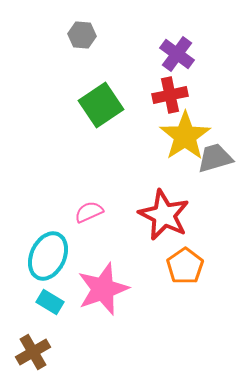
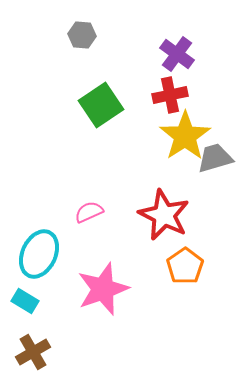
cyan ellipse: moved 9 px left, 2 px up
cyan rectangle: moved 25 px left, 1 px up
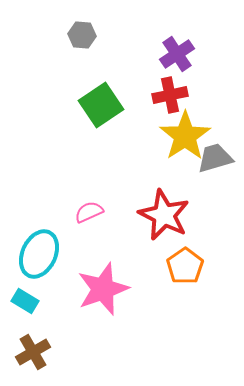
purple cross: rotated 20 degrees clockwise
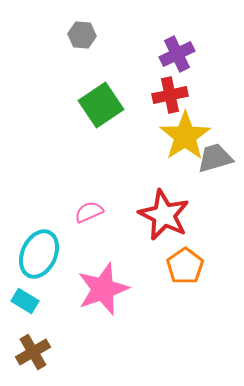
purple cross: rotated 8 degrees clockwise
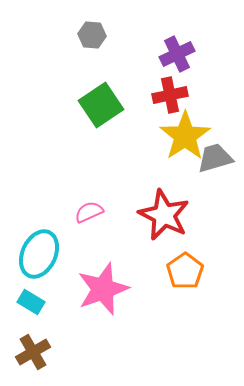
gray hexagon: moved 10 px right
orange pentagon: moved 5 px down
cyan rectangle: moved 6 px right, 1 px down
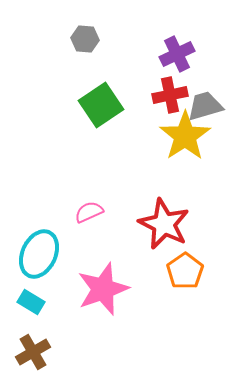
gray hexagon: moved 7 px left, 4 px down
gray trapezoid: moved 10 px left, 52 px up
red star: moved 9 px down
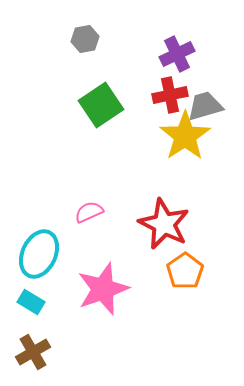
gray hexagon: rotated 16 degrees counterclockwise
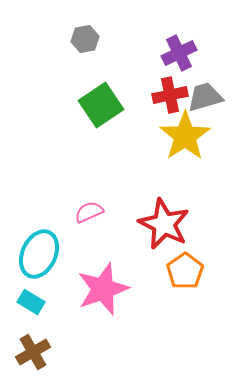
purple cross: moved 2 px right, 1 px up
gray trapezoid: moved 9 px up
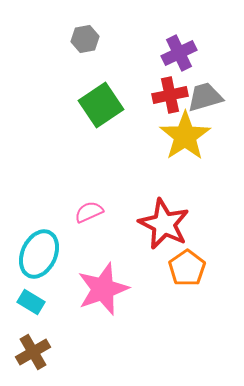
orange pentagon: moved 2 px right, 3 px up
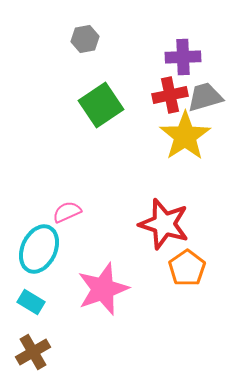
purple cross: moved 4 px right, 4 px down; rotated 24 degrees clockwise
pink semicircle: moved 22 px left
red star: rotated 9 degrees counterclockwise
cyan ellipse: moved 5 px up
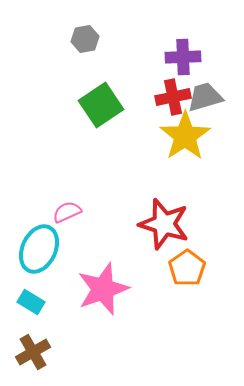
red cross: moved 3 px right, 2 px down
